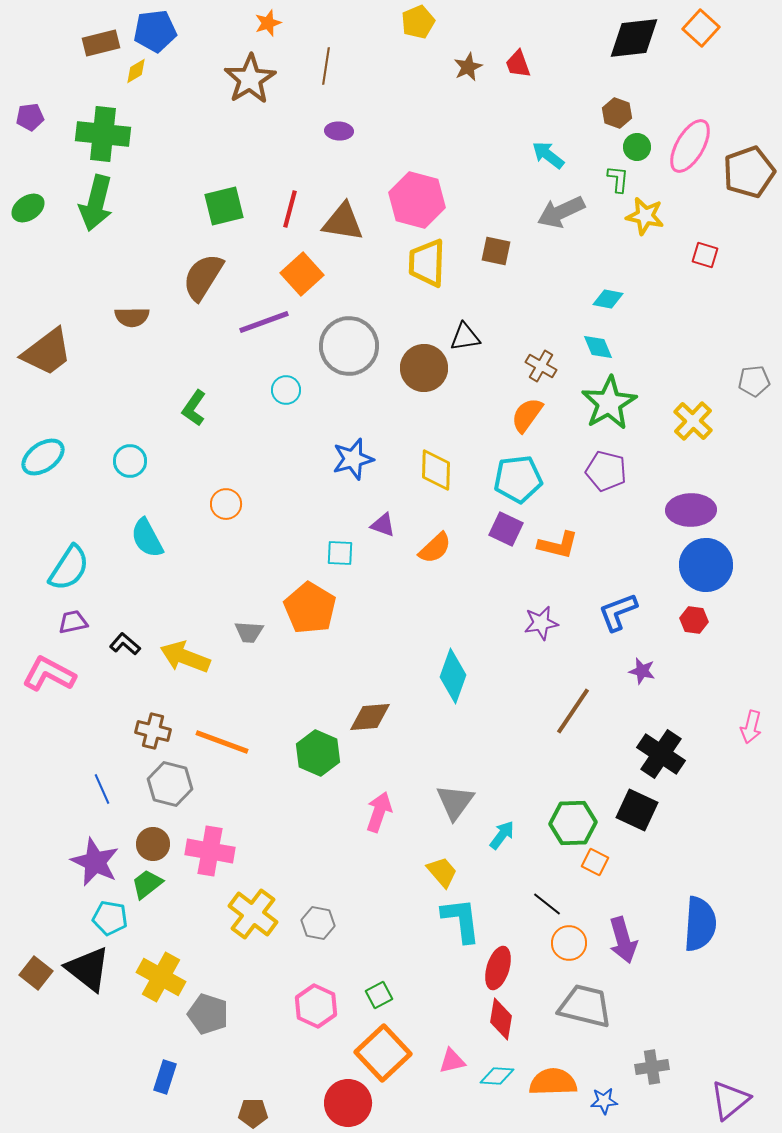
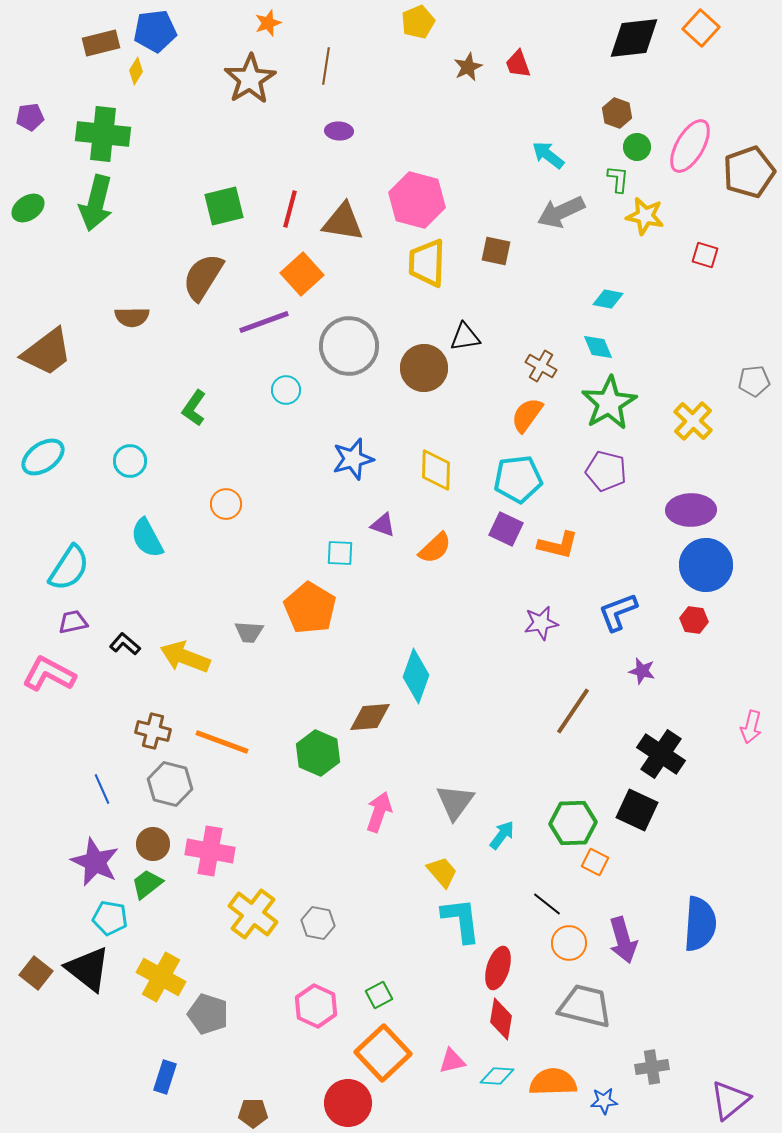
yellow diamond at (136, 71): rotated 28 degrees counterclockwise
cyan diamond at (453, 676): moved 37 px left
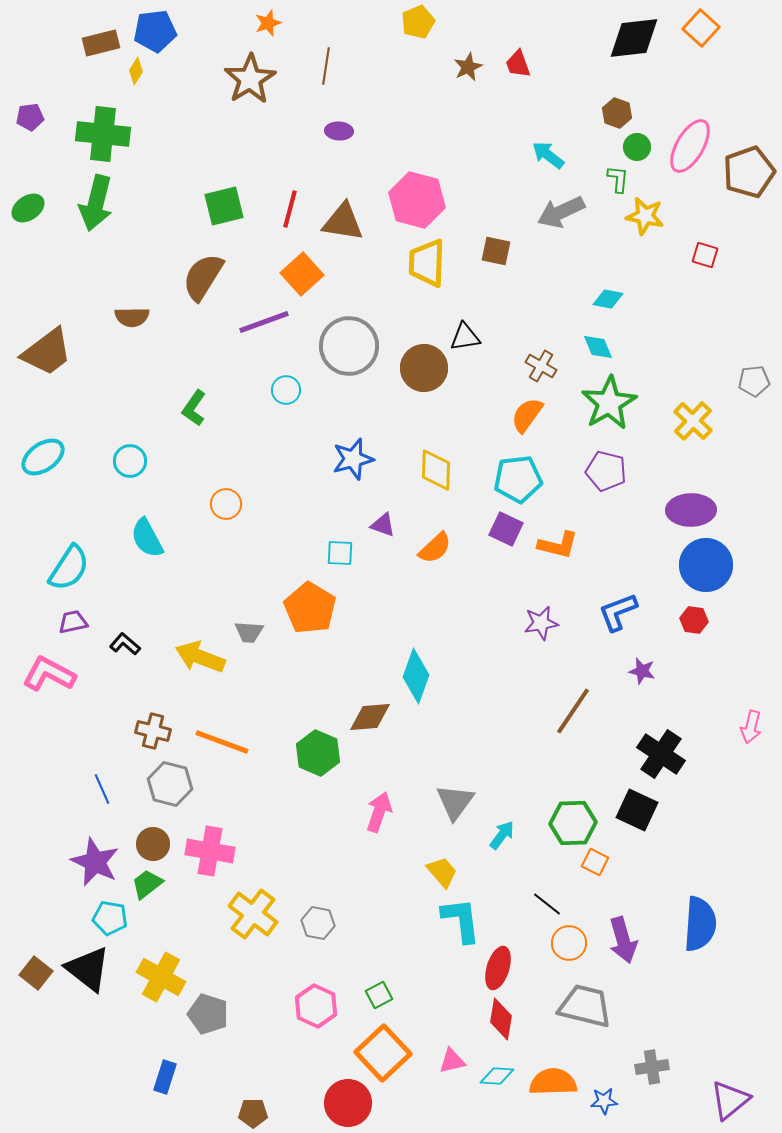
yellow arrow at (185, 657): moved 15 px right
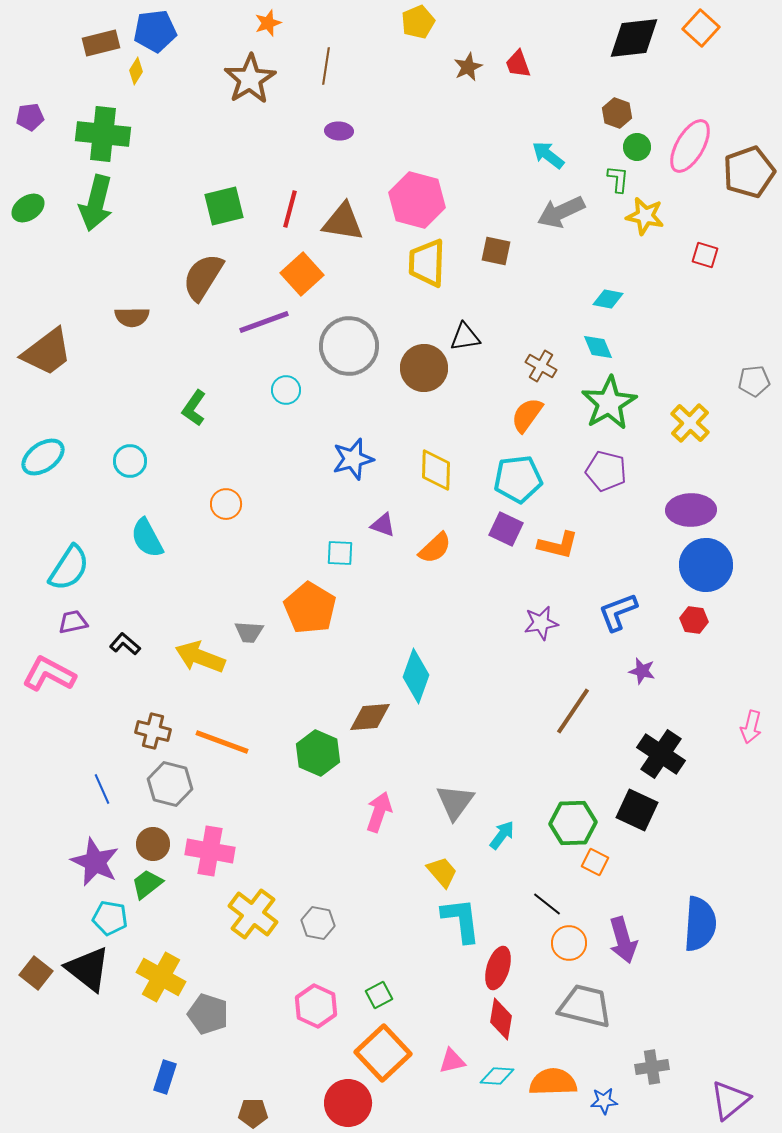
yellow cross at (693, 421): moved 3 px left, 2 px down
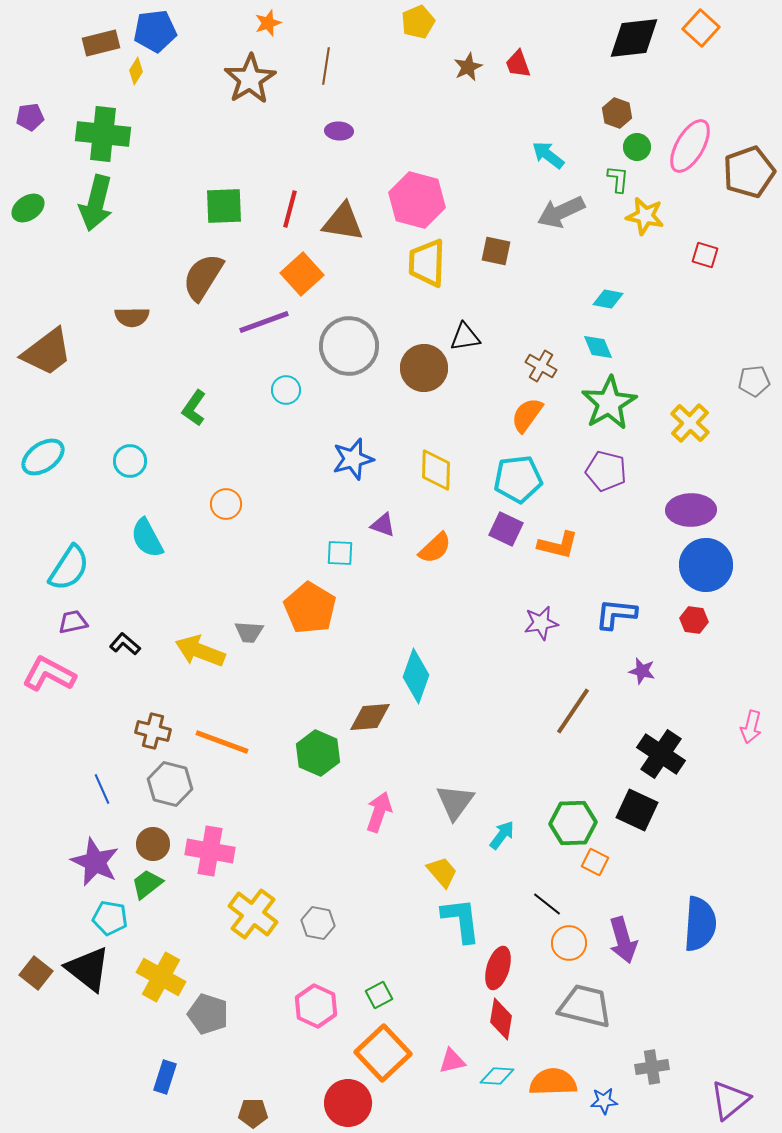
green square at (224, 206): rotated 12 degrees clockwise
blue L-shape at (618, 612): moved 2 px left, 2 px down; rotated 27 degrees clockwise
yellow arrow at (200, 657): moved 6 px up
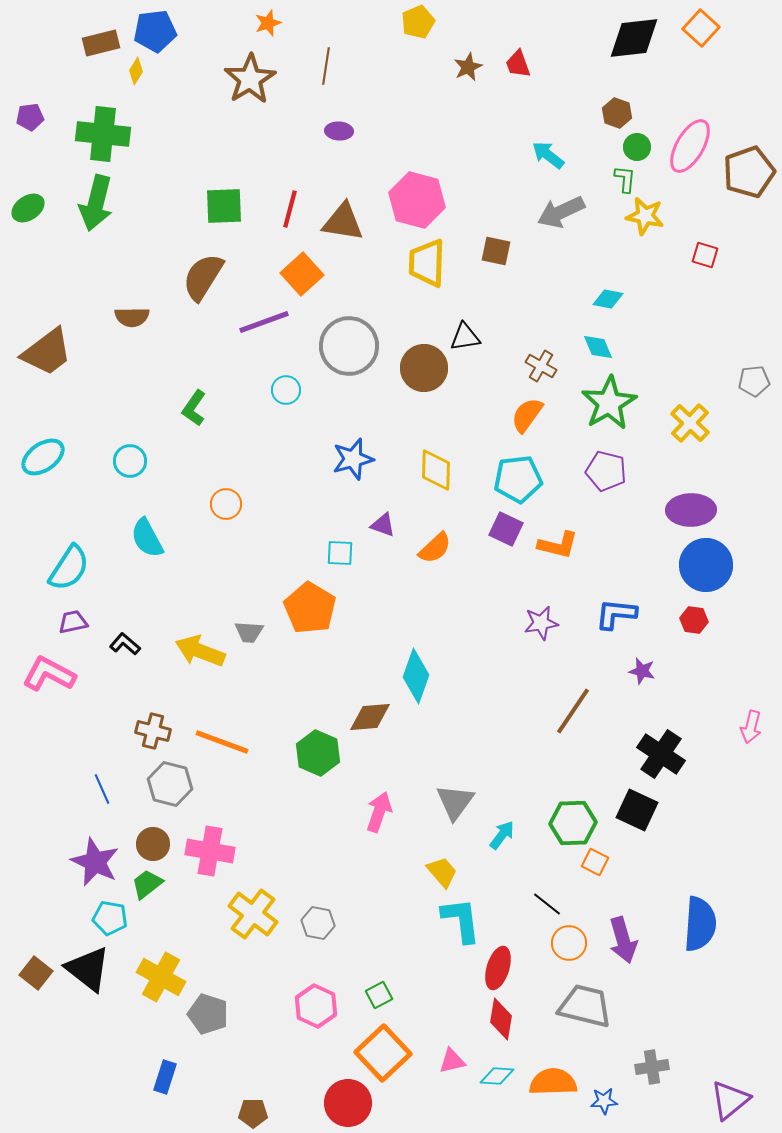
green L-shape at (618, 179): moved 7 px right
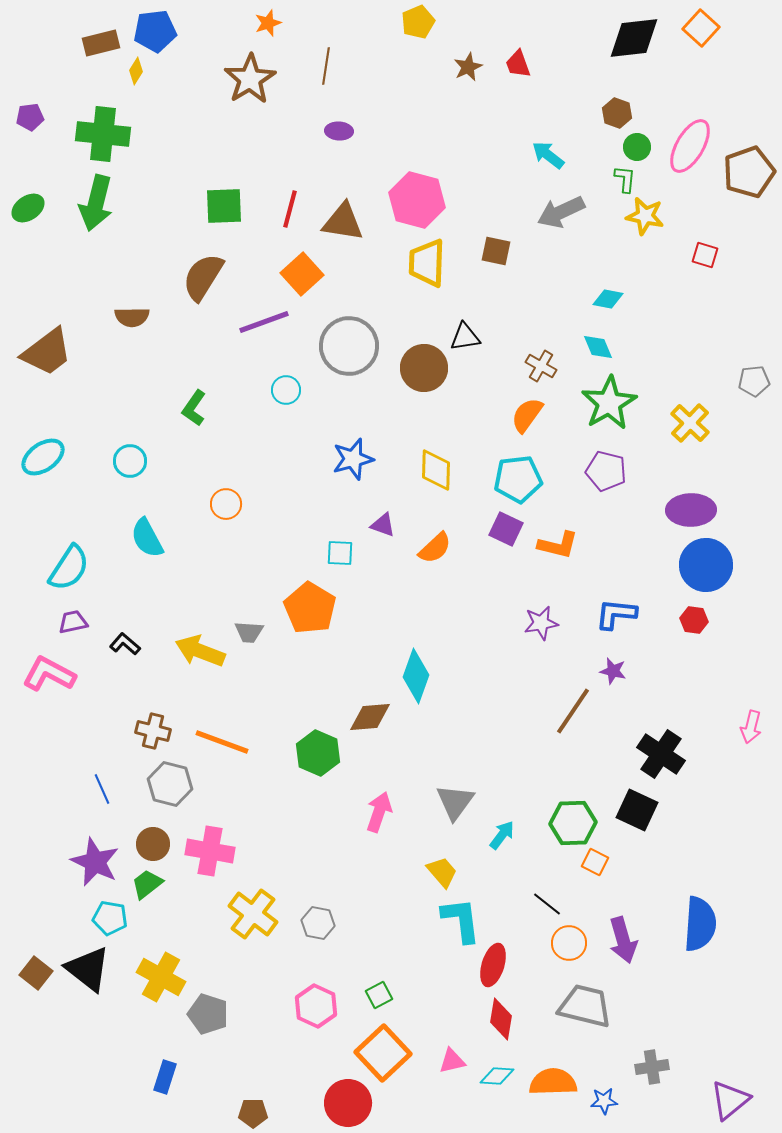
purple star at (642, 671): moved 29 px left
red ellipse at (498, 968): moved 5 px left, 3 px up
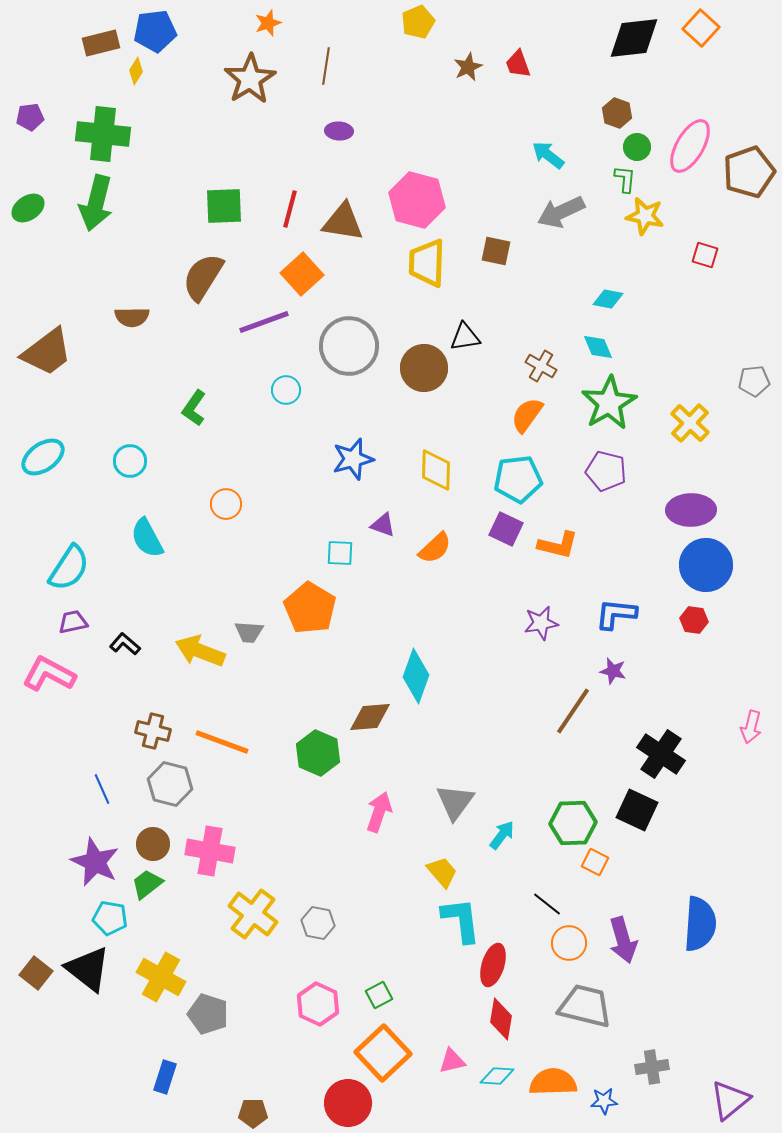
pink hexagon at (316, 1006): moved 2 px right, 2 px up
